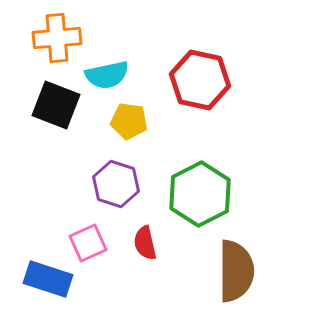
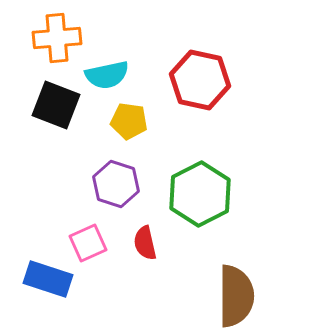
brown semicircle: moved 25 px down
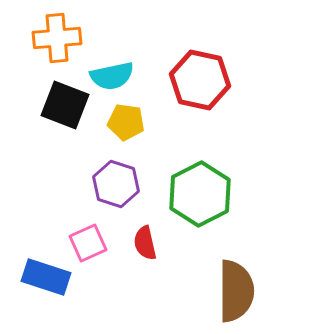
cyan semicircle: moved 5 px right, 1 px down
black square: moved 9 px right
yellow pentagon: moved 3 px left, 1 px down
blue rectangle: moved 2 px left, 2 px up
brown semicircle: moved 5 px up
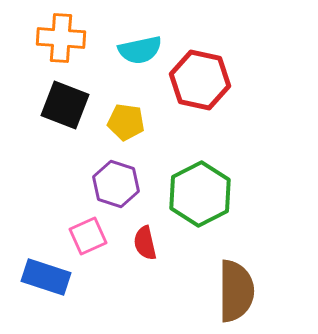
orange cross: moved 4 px right; rotated 9 degrees clockwise
cyan semicircle: moved 28 px right, 26 px up
pink square: moved 7 px up
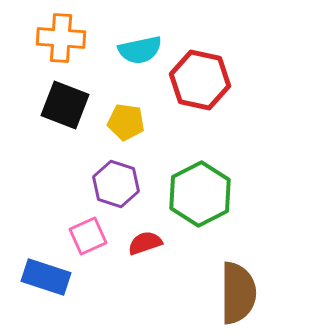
red semicircle: rotated 84 degrees clockwise
brown semicircle: moved 2 px right, 2 px down
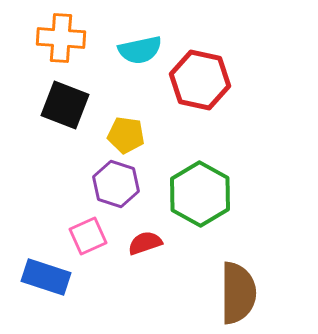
yellow pentagon: moved 13 px down
green hexagon: rotated 4 degrees counterclockwise
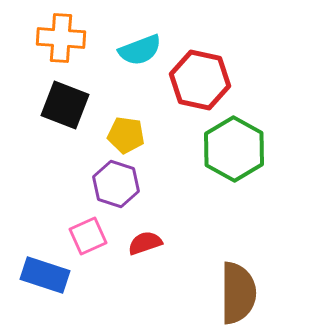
cyan semicircle: rotated 9 degrees counterclockwise
green hexagon: moved 34 px right, 45 px up
blue rectangle: moved 1 px left, 2 px up
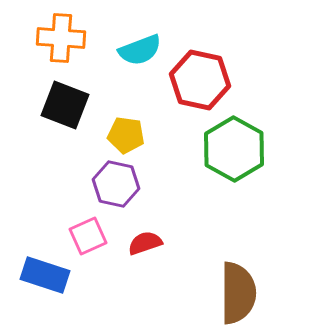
purple hexagon: rotated 6 degrees counterclockwise
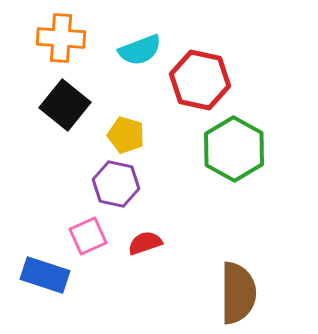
black square: rotated 18 degrees clockwise
yellow pentagon: rotated 9 degrees clockwise
